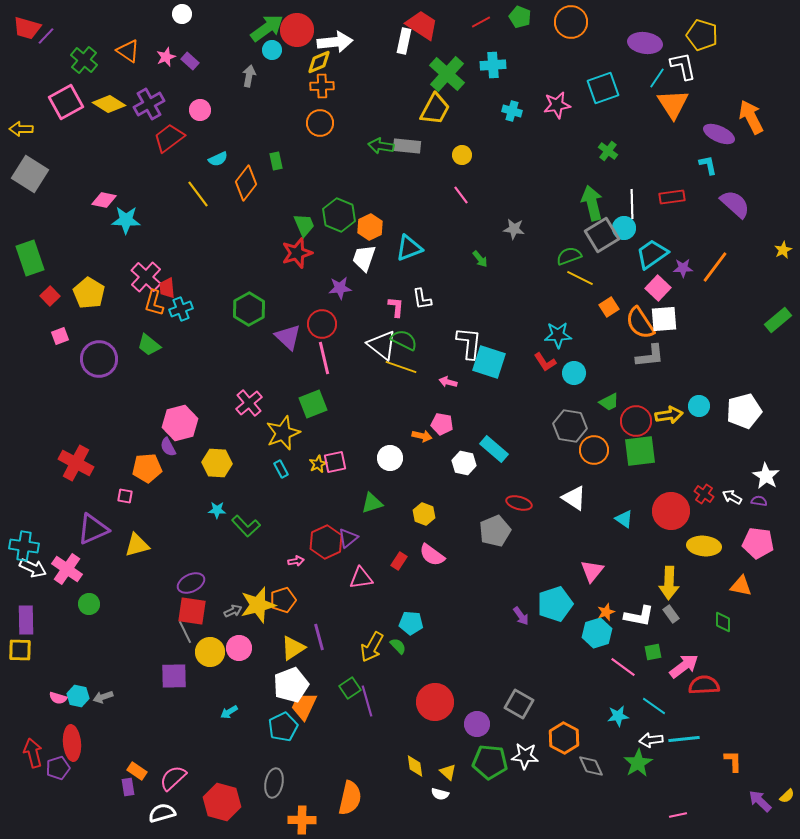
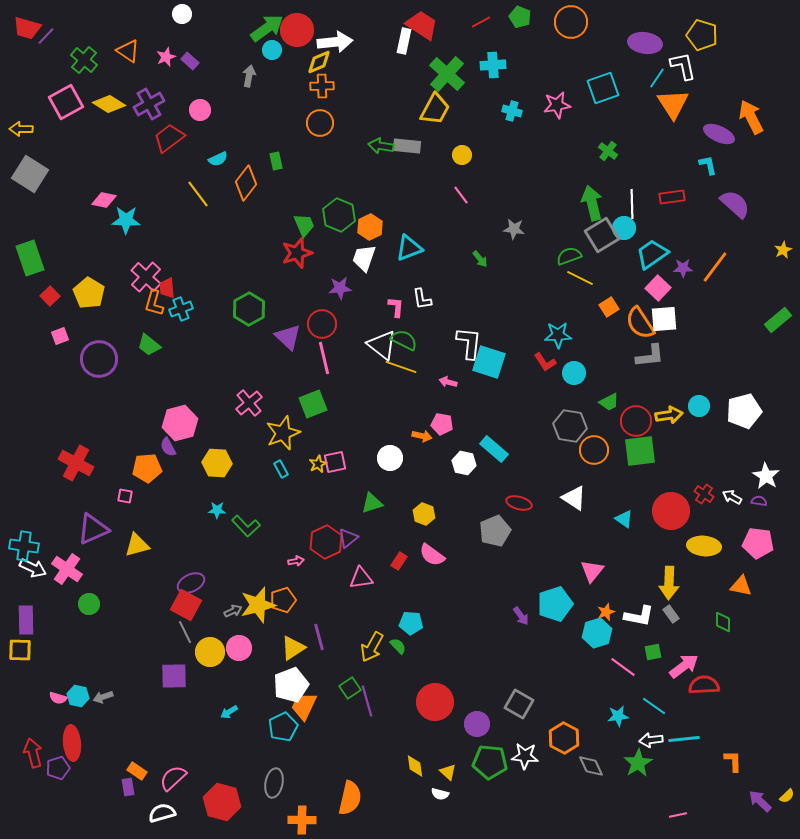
red square at (192, 611): moved 6 px left, 6 px up; rotated 20 degrees clockwise
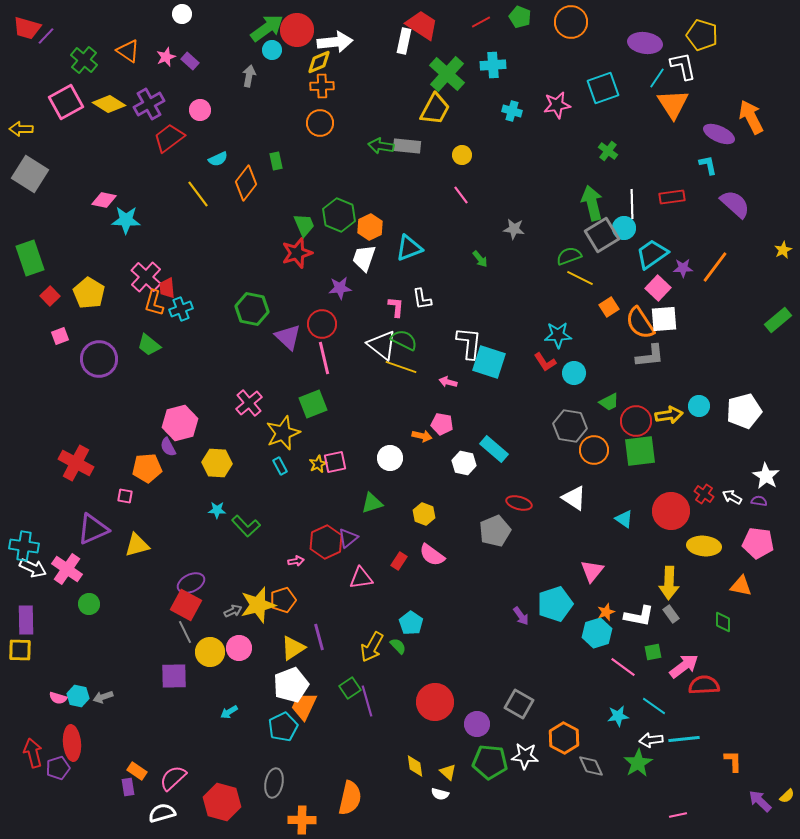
green hexagon at (249, 309): moved 3 px right; rotated 20 degrees counterclockwise
cyan rectangle at (281, 469): moved 1 px left, 3 px up
cyan pentagon at (411, 623): rotated 30 degrees clockwise
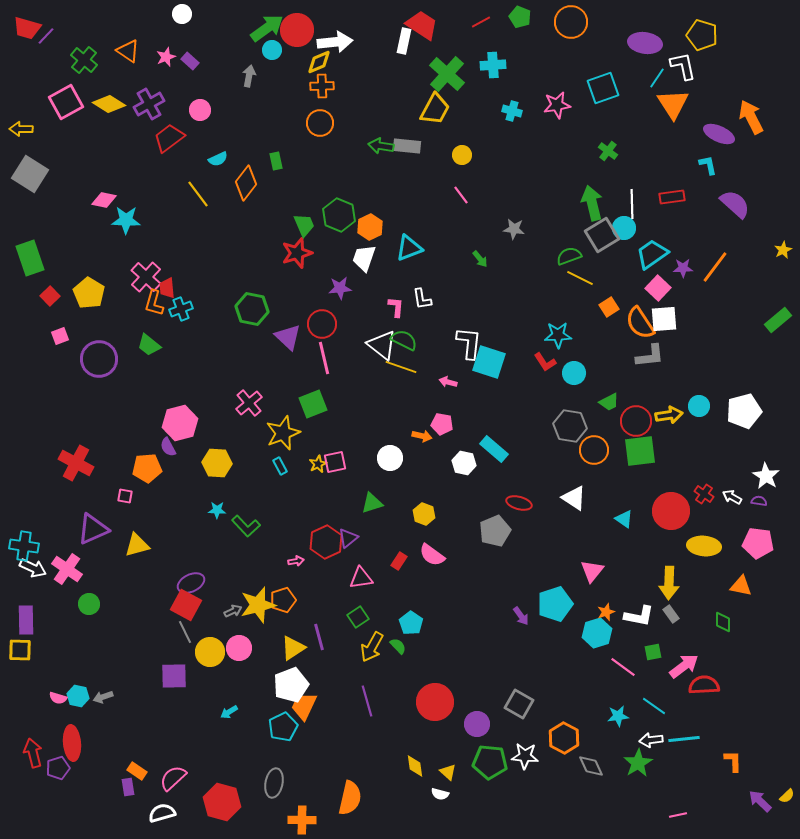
green square at (350, 688): moved 8 px right, 71 px up
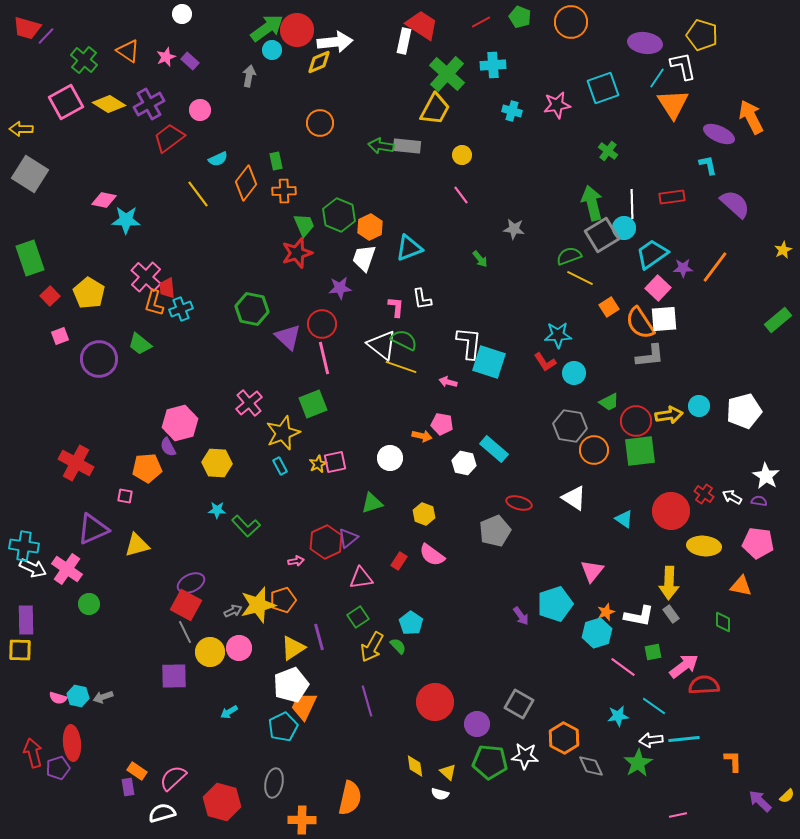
orange cross at (322, 86): moved 38 px left, 105 px down
green trapezoid at (149, 345): moved 9 px left, 1 px up
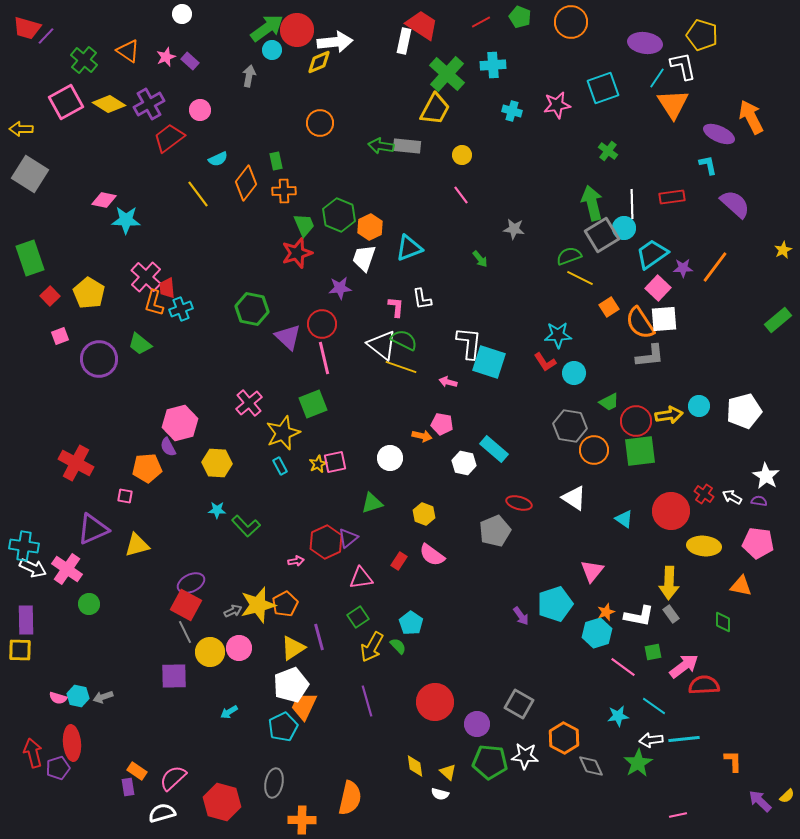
orange pentagon at (283, 600): moved 2 px right, 4 px down; rotated 10 degrees counterclockwise
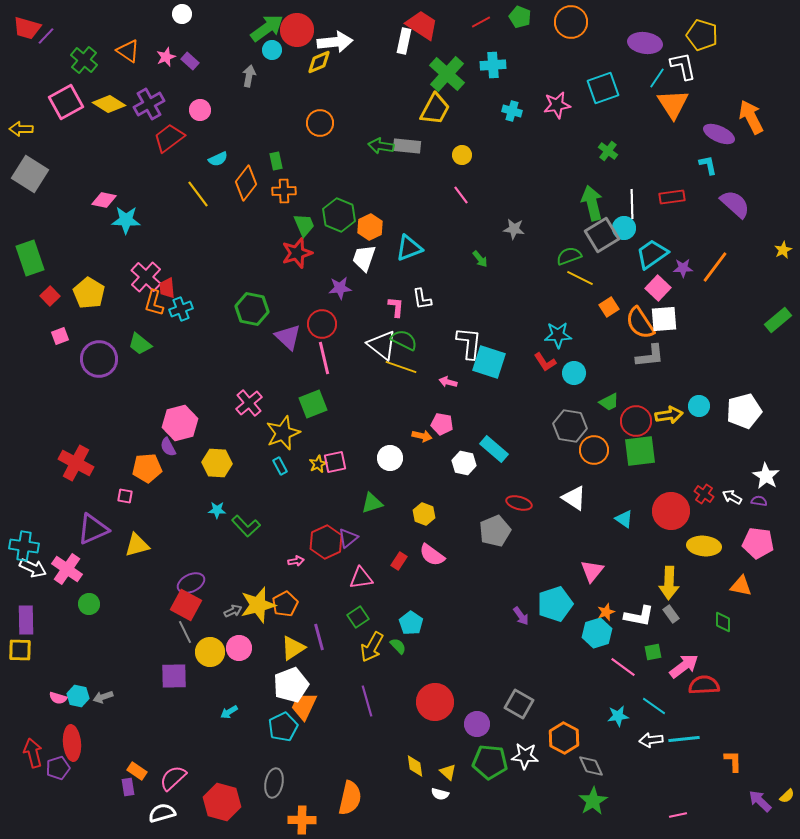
green star at (638, 763): moved 45 px left, 38 px down
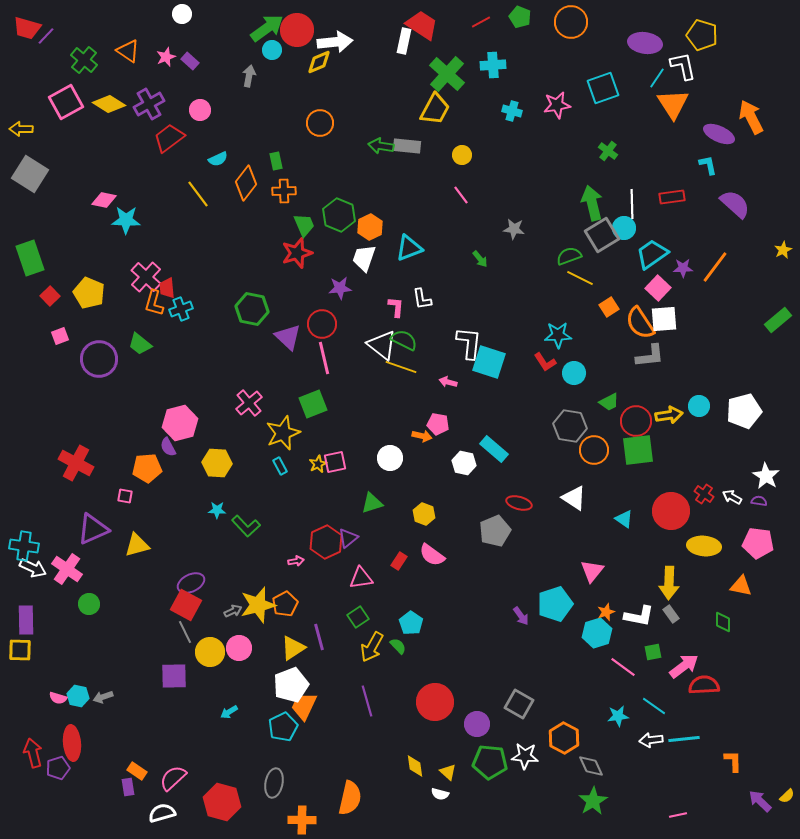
yellow pentagon at (89, 293): rotated 8 degrees counterclockwise
pink pentagon at (442, 424): moved 4 px left
green square at (640, 451): moved 2 px left, 1 px up
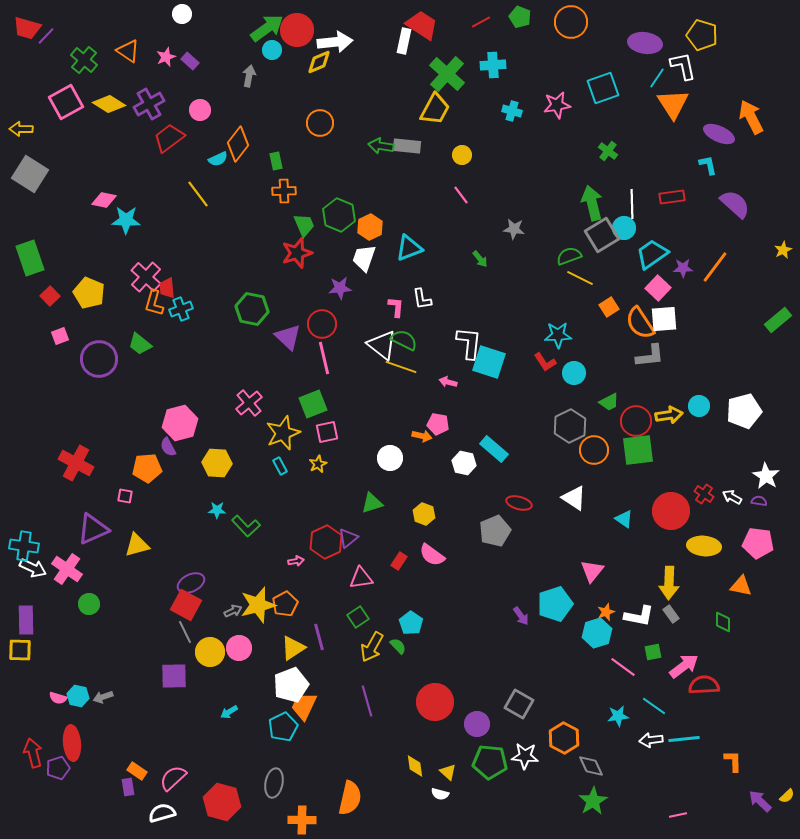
orange diamond at (246, 183): moved 8 px left, 39 px up
gray hexagon at (570, 426): rotated 24 degrees clockwise
pink square at (335, 462): moved 8 px left, 30 px up
